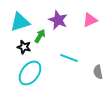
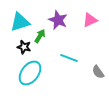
gray semicircle: rotated 24 degrees counterclockwise
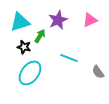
purple star: rotated 24 degrees clockwise
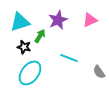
gray semicircle: moved 1 px right
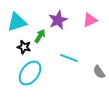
cyan triangle: moved 3 px left
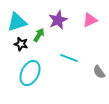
green arrow: moved 1 px left, 1 px up
black star: moved 3 px left, 3 px up
cyan ellipse: rotated 10 degrees counterclockwise
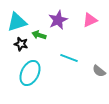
green arrow: rotated 104 degrees counterclockwise
gray semicircle: moved 1 px up; rotated 16 degrees counterclockwise
